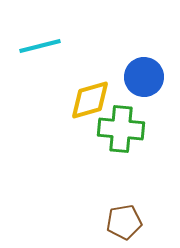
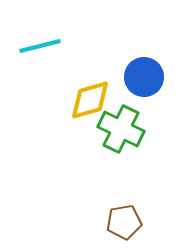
green cross: rotated 21 degrees clockwise
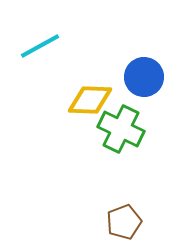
cyan line: rotated 15 degrees counterclockwise
yellow diamond: rotated 18 degrees clockwise
brown pentagon: rotated 12 degrees counterclockwise
